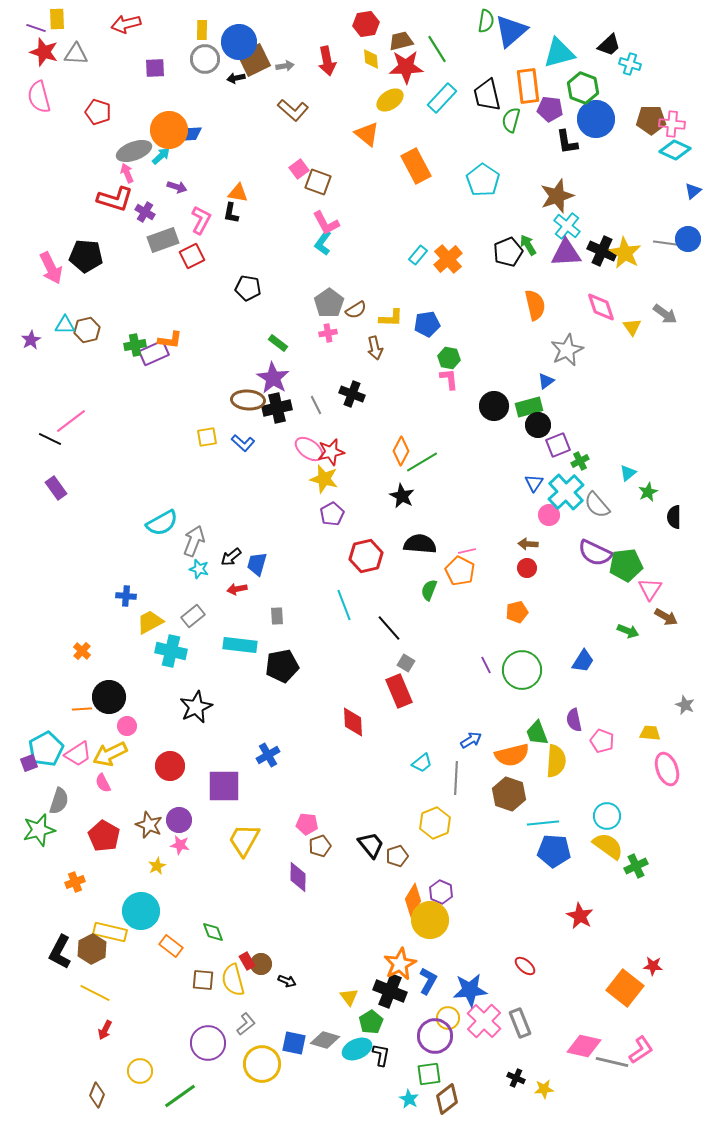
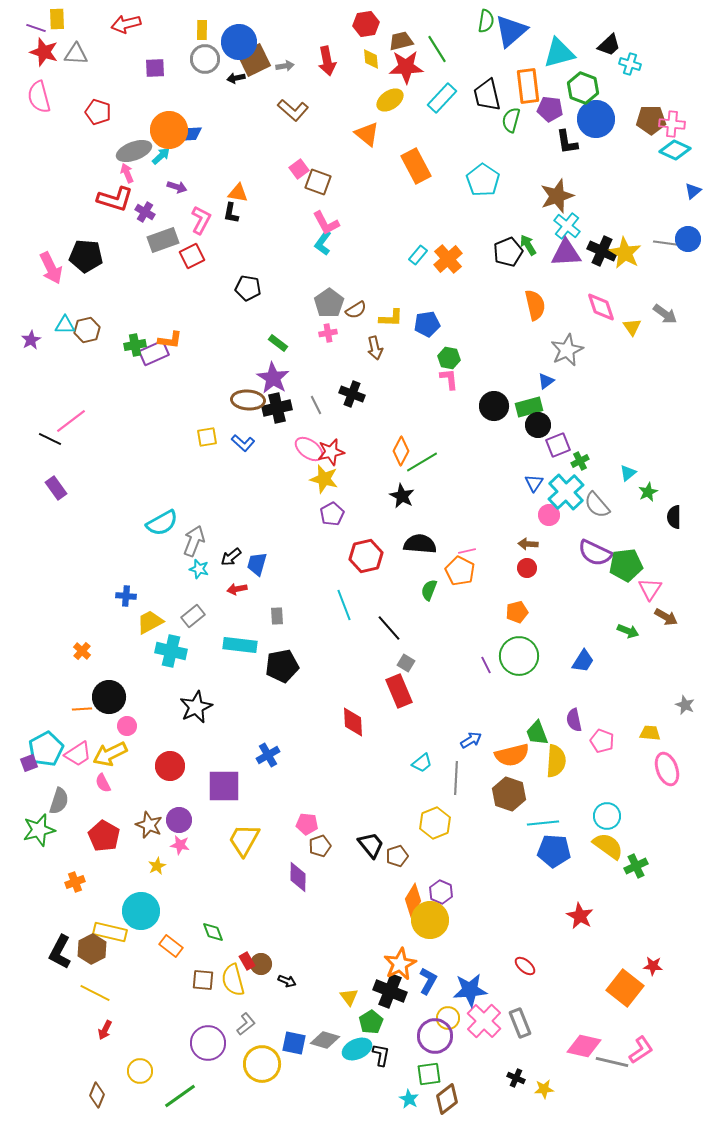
green circle at (522, 670): moved 3 px left, 14 px up
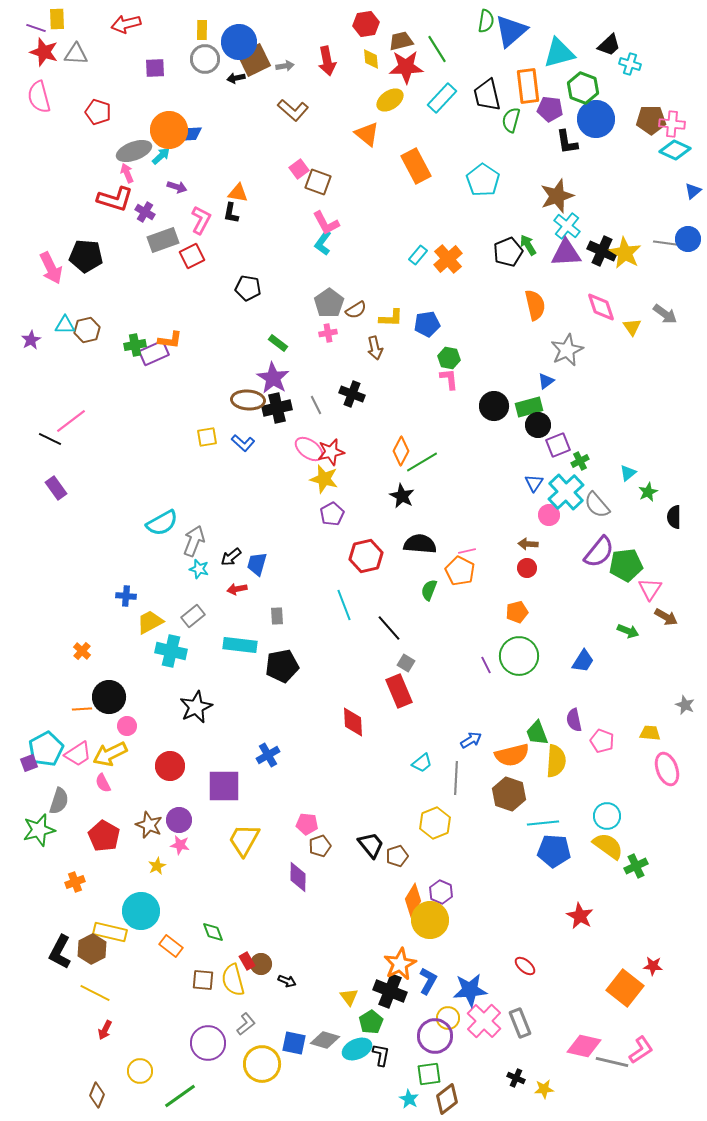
purple semicircle at (595, 553): moved 4 px right, 1 px up; rotated 76 degrees counterclockwise
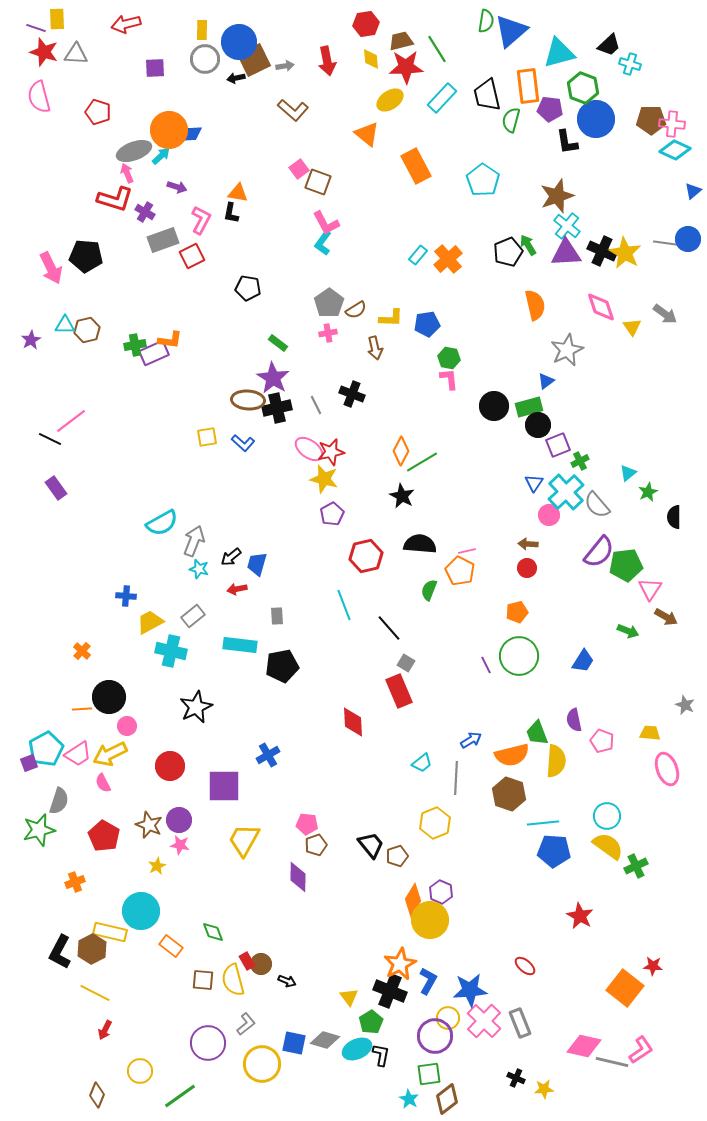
brown pentagon at (320, 846): moved 4 px left, 1 px up
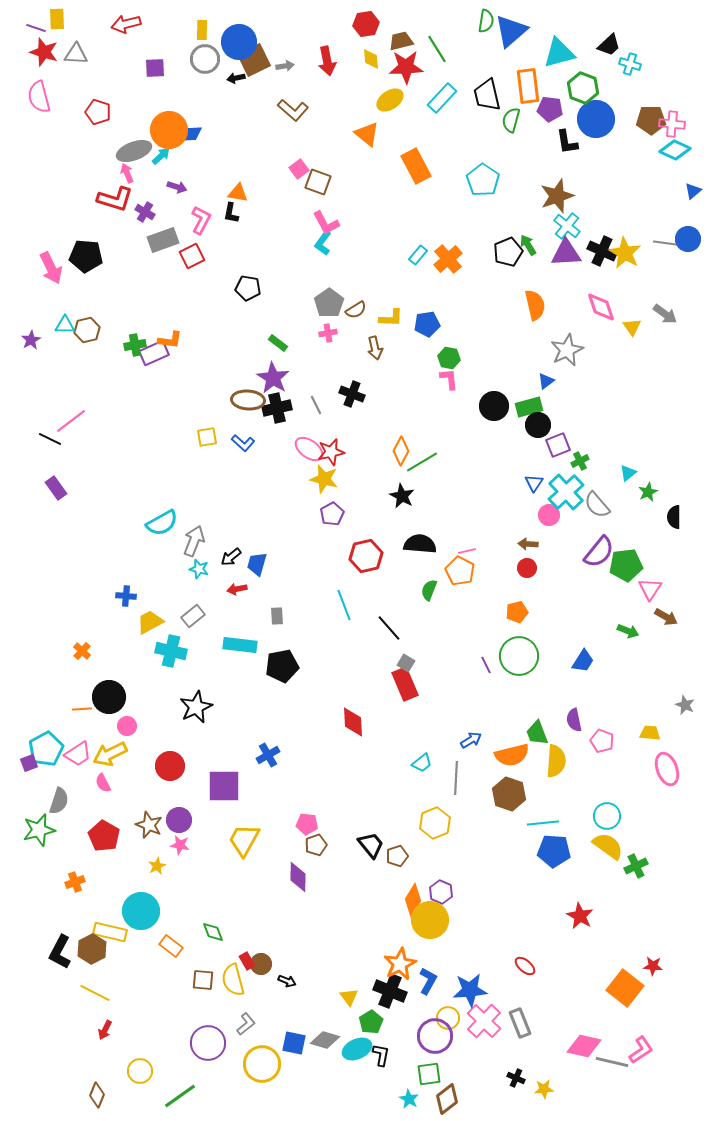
red rectangle at (399, 691): moved 6 px right, 7 px up
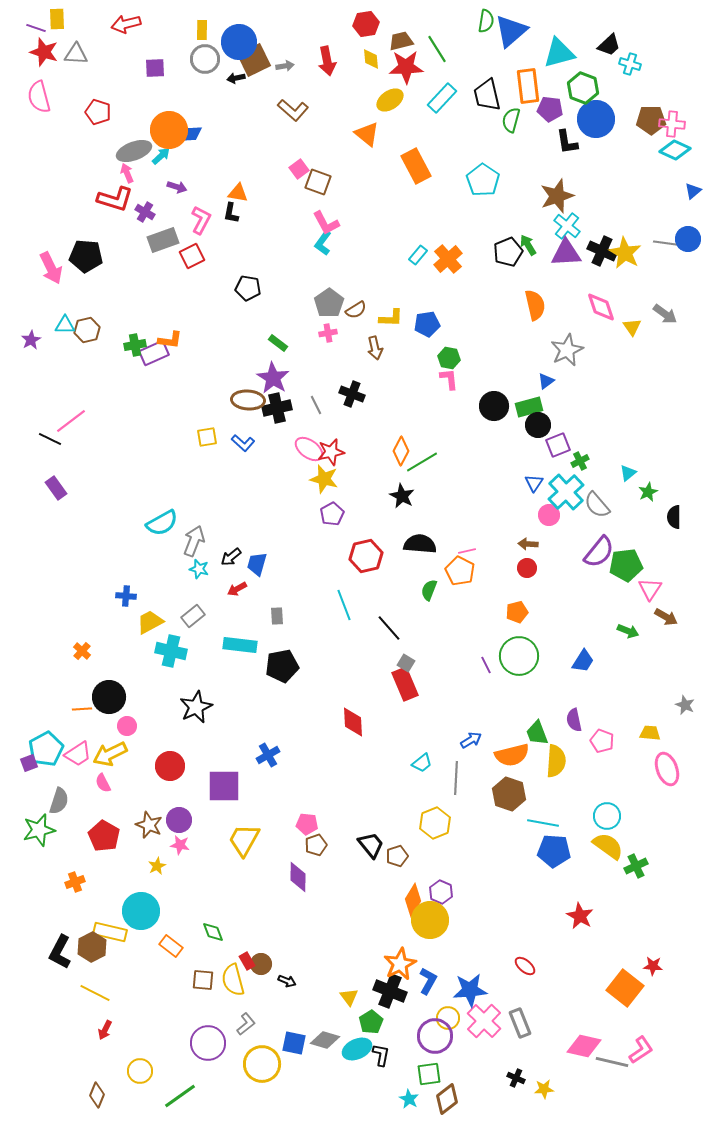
red arrow at (237, 589): rotated 18 degrees counterclockwise
cyan line at (543, 823): rotated 16 degrees clockwise
brown hexagon at (92, 949): moved 2 px up
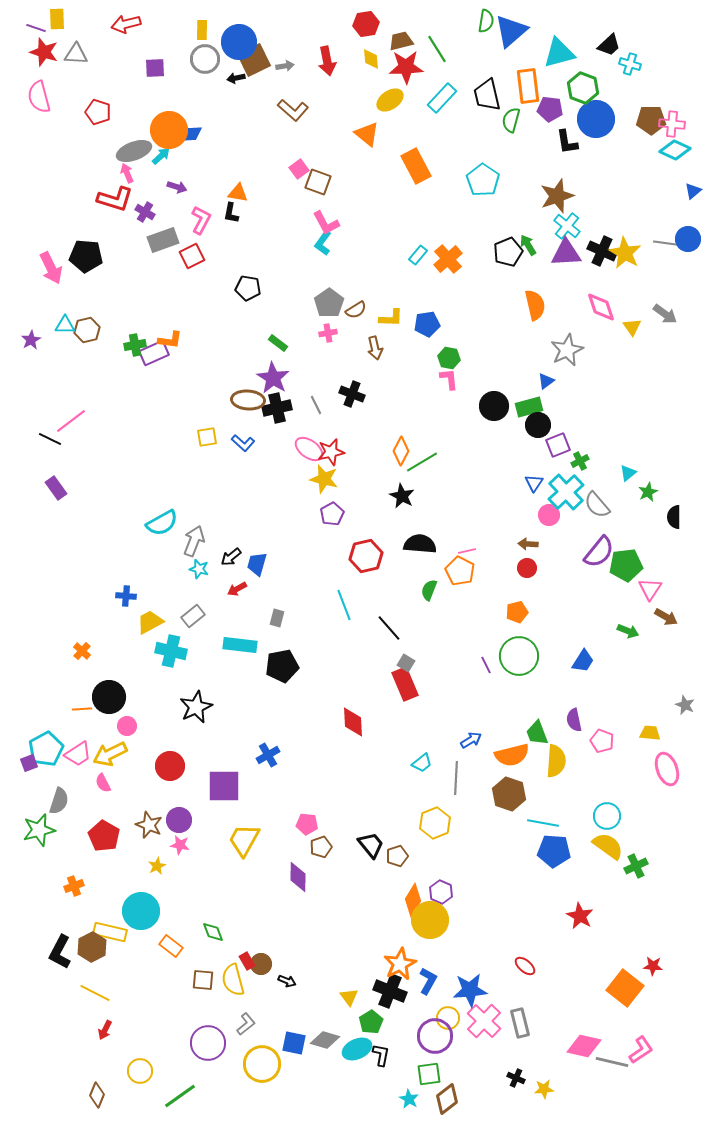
gray rectangle at (277, 616): moved 2 px down; rotated 18 degrees clockwise
brown pentagon at (316, 845): moved 5 px right, 2 px down
orange cross at (75, 882): moved 1 px left, 4 px down
gray rectangle at (520, 1023): rotated 8 degrees clockwise
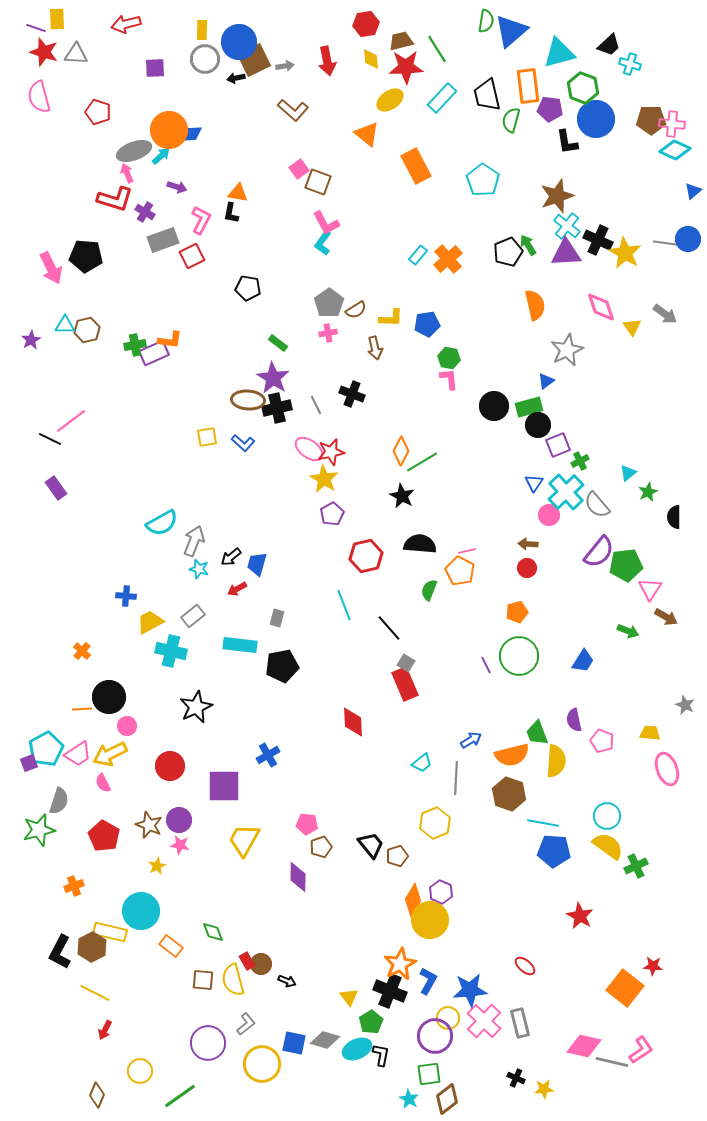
black cross at (602, 251): moved 4 px left, 11 px up
yellow star at (324, 479): rotated 16 degrees clockwise
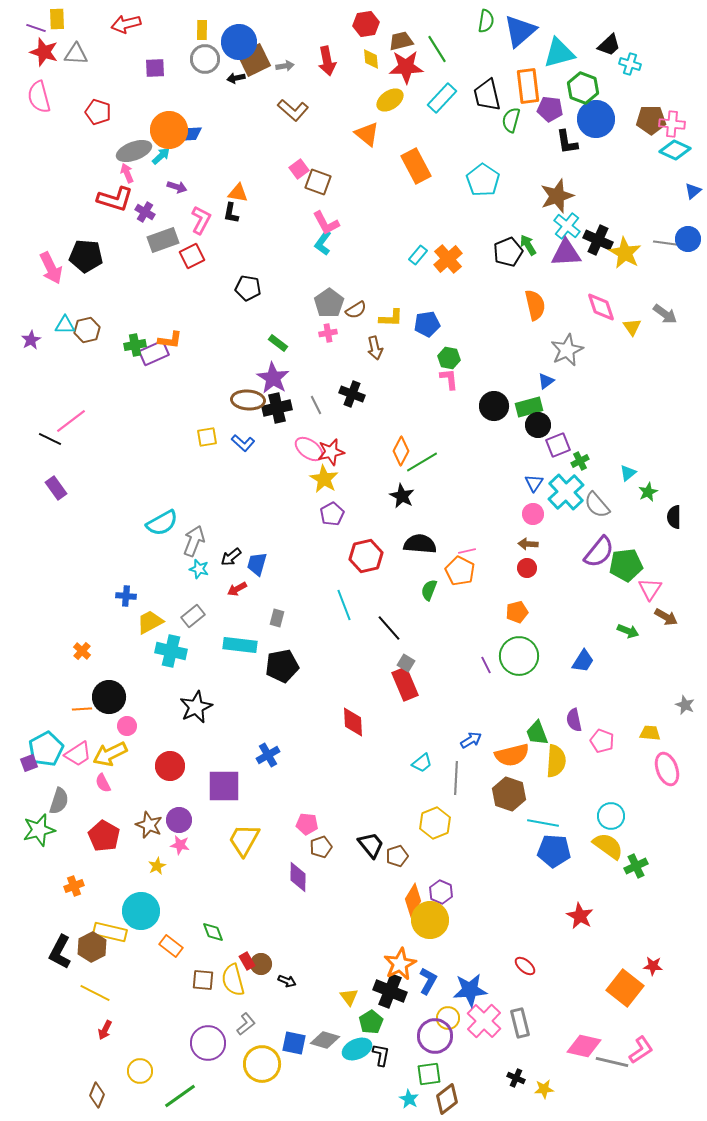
blue triangle at (511, 31): moved 9 px right
pink circle at (549, 515): moved 16 px left, 1 px up
cyan circle at (607, 816): moved 4 px right
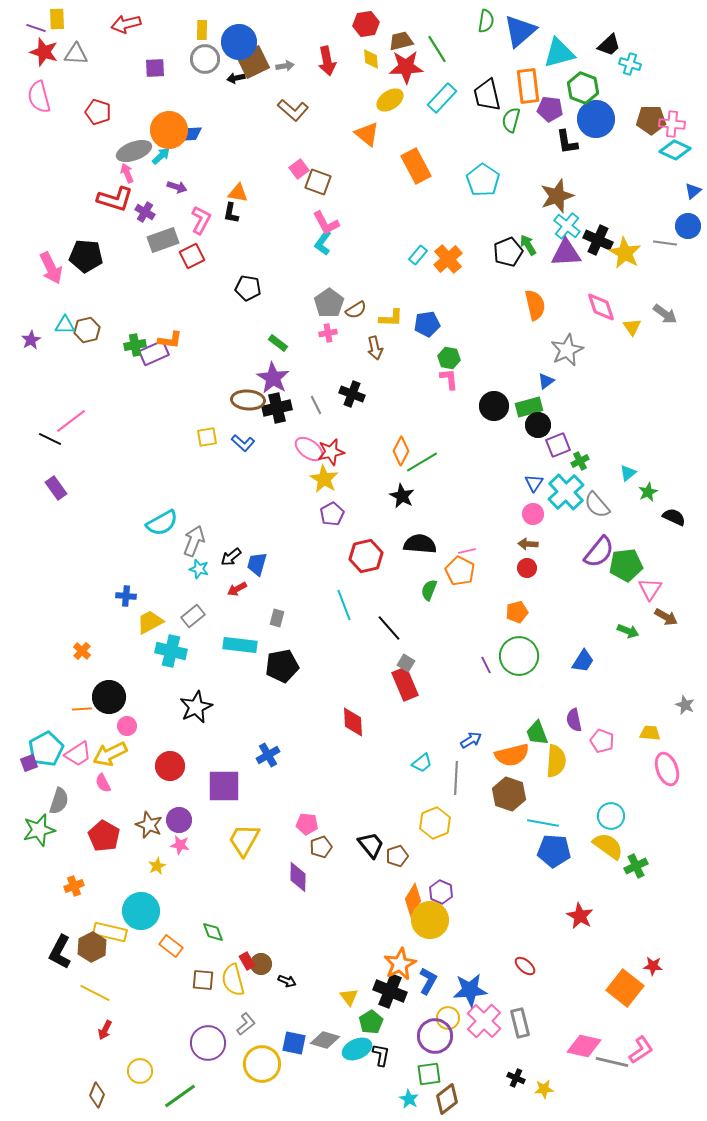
brown square at (254, 60): moved 1 px left, 2 px down
blue circle at (688, 239): moved 13 px up
black semicircle at (674, 517): rotated 115 degrees clockwise
